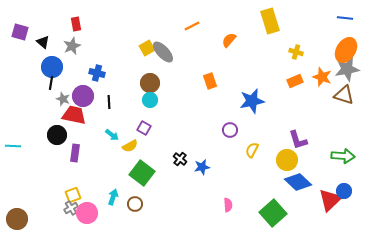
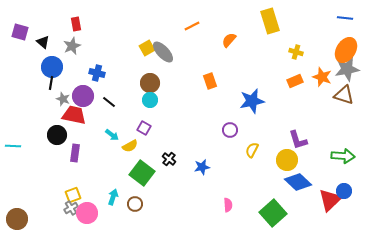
black line at (109, 102): rotated 48 degrees counterclockwise
black cross at (180, 159): moved 11 px left
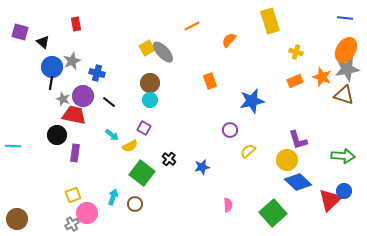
gray star at (72, 46): moved 15 px down
yellow semicircle at (252, 150): moved 4 px left, 1 px down; rotated 21 degrees clockwise
gray cross at (71, 208): moved 1 px right, 16 px down
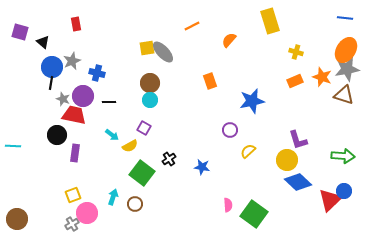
yellow square at (147, 48): rotated 21 degrees clockwise
black line at (109, 102): rotated 40 degrees counterclockwise
black cross at (169, 159): rotated 16 degrees clockwise
blue star at (202, 167): rotated 21 degrees clockwise
green square at (273, 213): moved 19 px left, 1 px down; rotated 12 degrees counterclockwise
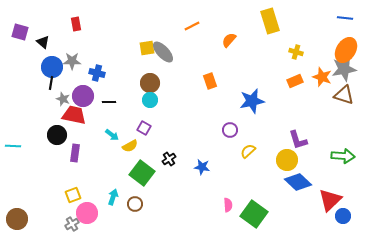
gray star at (72, 61): rotated 24 degrees clockwise
gray star at (347, 69): moved 3 px left
blue circle at (344, 191): moved 1 px left, 25 px down
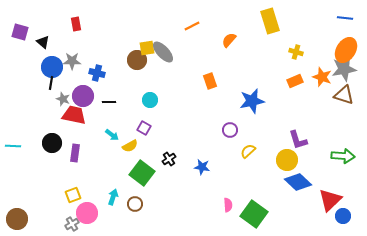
brown circle at (150, 83): moved 13 px left, 23 px up
black circle at (57, 135): moved 5 px left, 8 px down
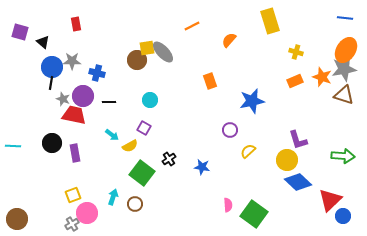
purple rectangle at (75, 153): rotated 18 degrees counterclockwise
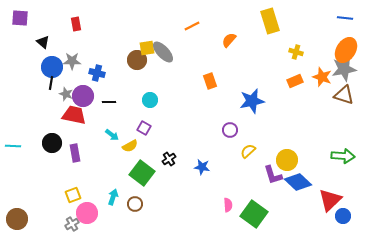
purple square at (20, 32): moved 14 px up; rotated 12 degrees counterclockwise
gray star at (63, 99): moved 3 px right, 5 px up
purple L-shape at (298, 140): moved 25 px left, 35 px down
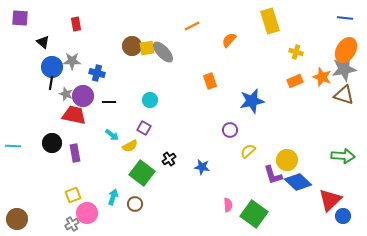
brown circle at (137, 60): moved 5 px left, 14 px up
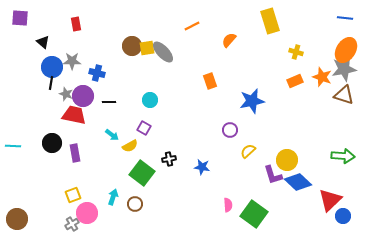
black cross at (169, 159): rotated 24 degrees clockwise
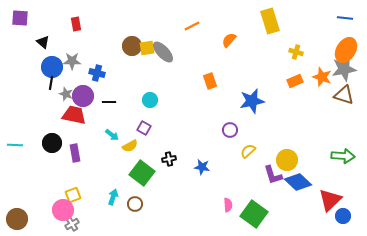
cyan line at (13, 146): moved 2 px right, 1 px up
pink circle at (87, 213): moved 24 px left, 3 px up
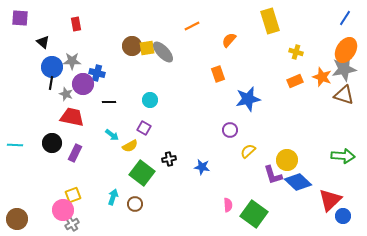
blue line at (345, 18): rotated 63 degrees counterclockwise
orange rectangle at (210, 81): moved 8 px right, 7 px up
purple circle at (83, 96): moved 12 px up
blue star at (252, 101): moved 4 px left, 2 px up
red trapezoid at (74, 115): moved 2 px left, 2 px down
purple rectangle at (75, 153): rotated 36 degrees clockwise
